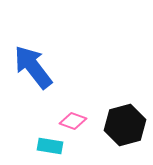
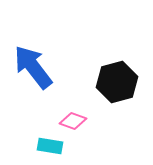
black hexagon: moved 8 px left, 43 px up
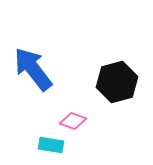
blue arrow: moved 2 px down
cyan rectangle: moved 1 px right, 1 px up
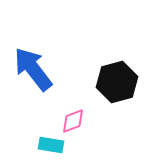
pink diamond: rotated 40 degrees counterclockwise
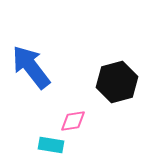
blue arrow: moved 2 px left, 2 px up
pink diamond: rotated 12 degrees clockwise
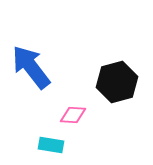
pink diamond: moved 6 px up; rotated 12 degrees clockwise
